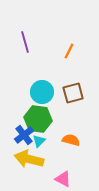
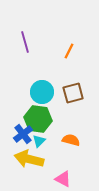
blue cross: moved 1 px left, 1 px up
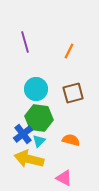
cyan circle: moved 6 px left, 3 px up
green hexagon: moved 1 px right, 1 px up
pink triangle: moved 1 px right, 1 px up
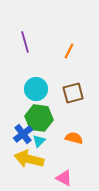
orange semicircle: moved 3 px right, 2 px up
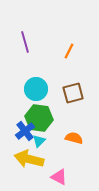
blue cross: moved 2 px right, 3 px up
pink triangle: moved 5 px left, 1 px up
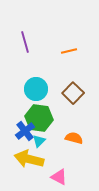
orange line: rotated 49 degrees clockwise
brown square: rotated 30 degrees counterclockwise
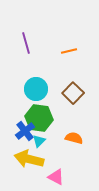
purple line: moved 1 px right, 1 px down
pink triangle: moved 3 px left
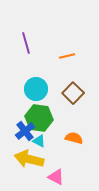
orange line: moved 2 px left, 5 px down
cyan triangle: rotated 48 degrees counterclockwise
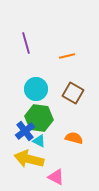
brown square: rotated 15 degrees counterclockwise
